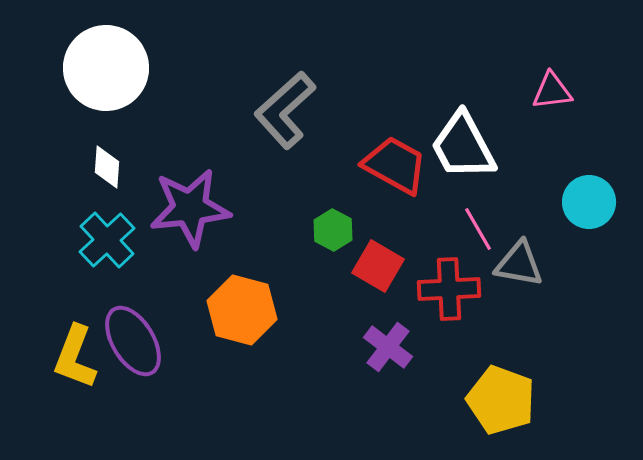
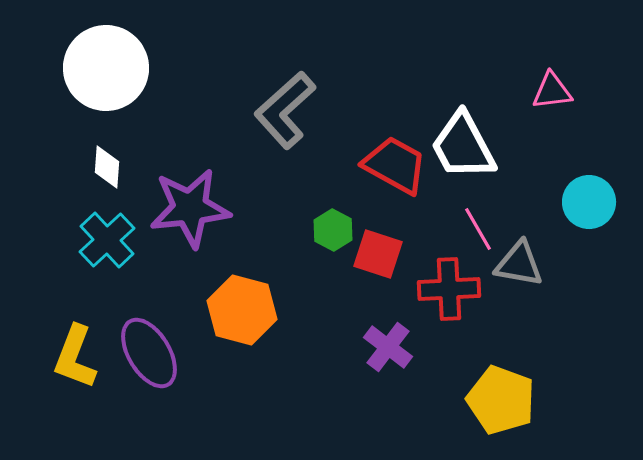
red square: moved 12 px up; rotated 12 degrees counterclockwise
purple ellipse: moved 16 px right, 12 px down
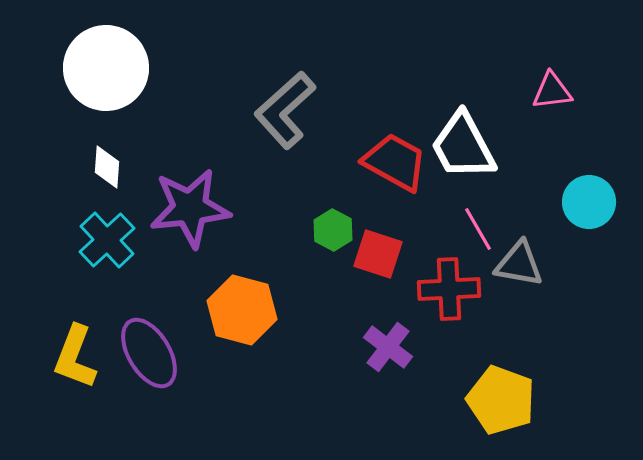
red trapezoid: moved 3 px up
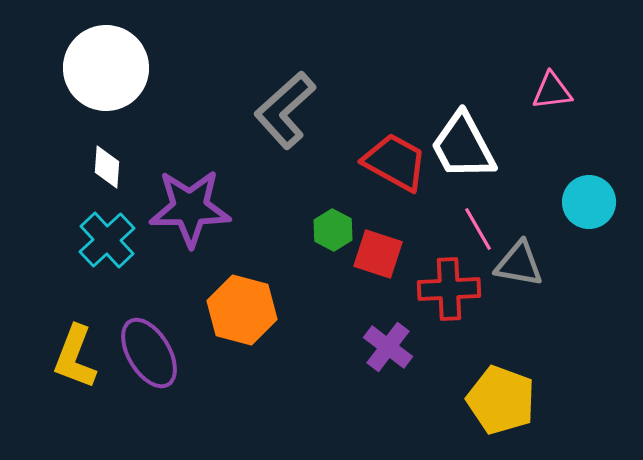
purple star: rotated 6 degrees clockwise
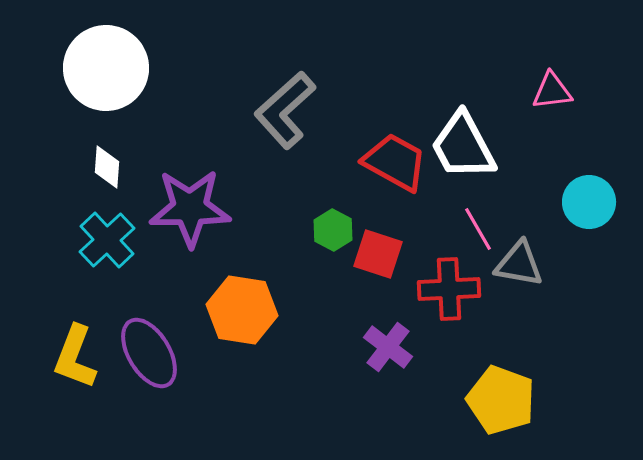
orange hexagon: rotated 6 degrees counterclockwise
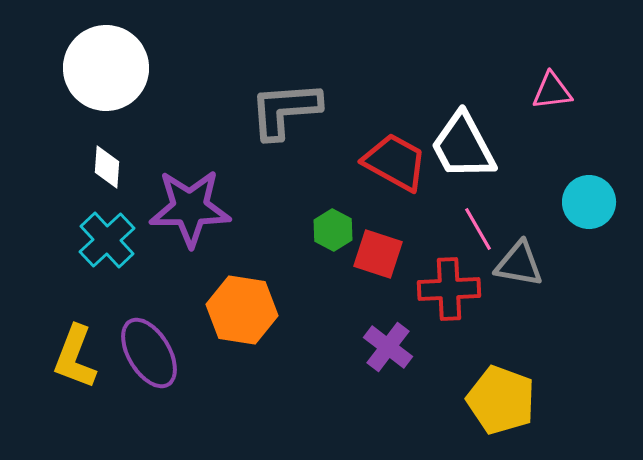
gray L-shape: rotated 38 degrees clockwise
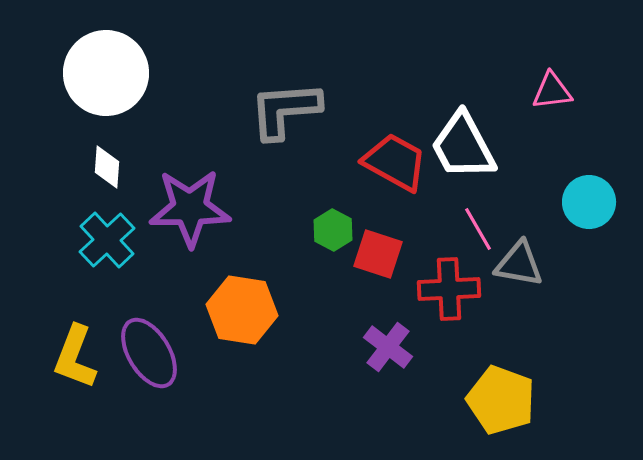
white circle: moved 5 px down
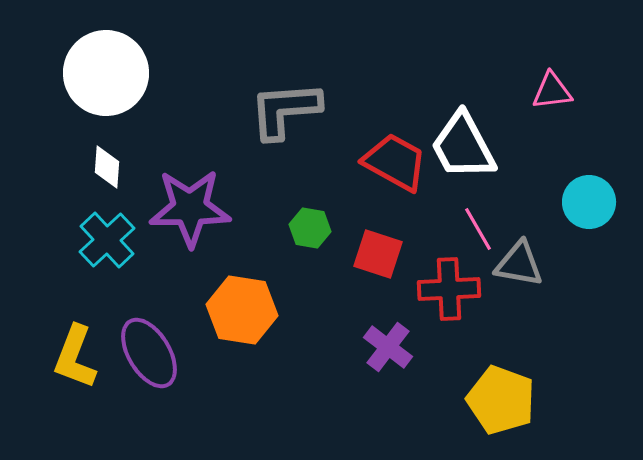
green hexagon: moved 23 px left, 2 px up; rotated 18 degrees counterclockwise
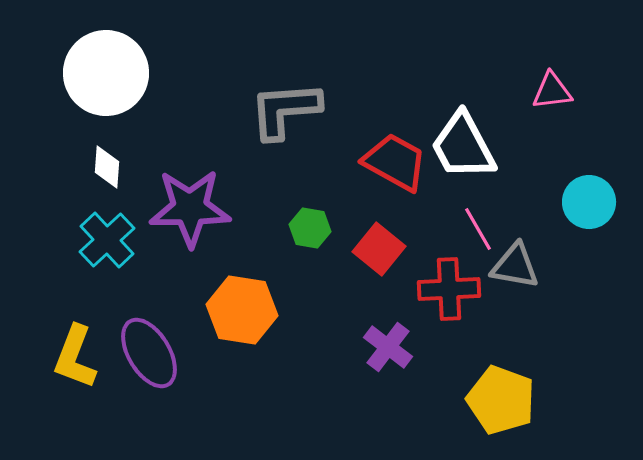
red square: moved 1 px right, 5 px up; rotated 21 degrees clockwise
gray triangle: moved 4 px left, 2 px down
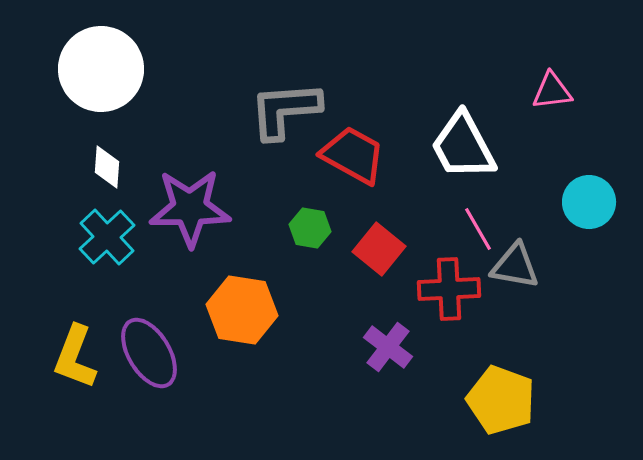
white circle: moved 5 px left, 4 px up
red trapezoid: moved 42 px left, 7 px up
cyan cross: moved 3 px up
